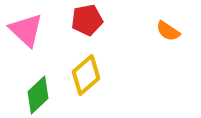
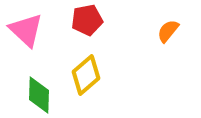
orange semicircle: rotated 95 degrees clockwise
green diamond: moved 1 px right; rotated 45 degrees counterclockwise
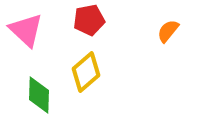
red pentagon: moved 2 px right
yellow diamond: moved 3 px up
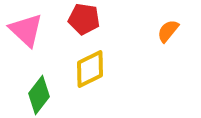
red pentagon: moved 5 px left, 1 px up; rotated 20 degrees clockwise
yellow diamond: moved 4 px right, 3 px up; rotated 15 degrees clockwise
green diamond: rotated 36 degrees clockwise
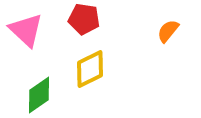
green diamond: rotated 18 degrees clockwise
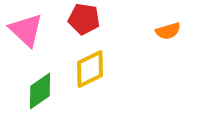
orange semicircle: rotated 145 degrees counterclockwise
green diamond: moved 1 px right, 4 px up
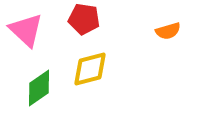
yellow diamond: rotated 12 degrees clockwise
green diamond: moved 1 px left, 3 px up
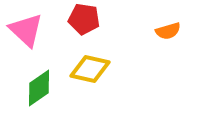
yellow diamond: rotated 27 degrees clockwise
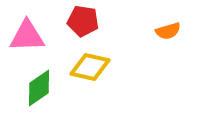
red pentagon: moved 1 px left, 2 px down
pink triangle: moved 1 px right, 6 px down; rotated 45 degrees counterclockwise
yellow diamond: moved 2 px up
